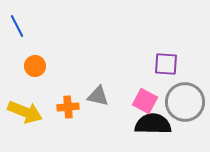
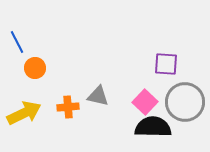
blue line: moved 16 px down
orange circle: moved 2 px down
pink square: moved 1 px down; rotated 15 degrees clockwise
yellow arrow: moved 1 px left, 1 px down; rotated 48 degrees counterclockwise
black semicircle: moved 3 px down
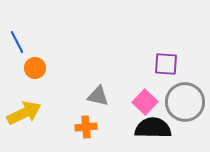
orange cross: moved 18 px right, 20 px down
black semicircle: moved 1 px down
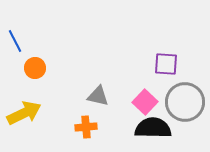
blue line: moved 2 px left, 1 px up
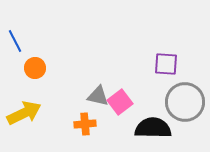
pink square: moved 25 px left; rotated 10 degrees clockwise
orange cross: moved 1 px left, 3 px up
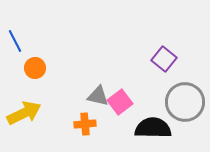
purple square: moved 2 px left, 5 px up; rotated 35 degrees clockwise
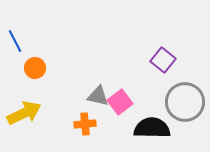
purple square: moved 1 px left, 1 px down
black semicircle: moved 1 px left
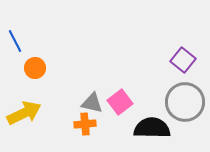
purple square: moved 20 px right
gray triangle: moved 6 px left, 7 px down
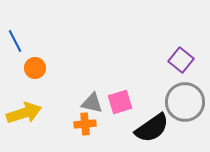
purple square: moved 2 px left
pink square: rotated 20 degrees clockwise
yellow arrow: rotated 8 degrees clockwise
black semicircle: rotated 144 degrees clockwise
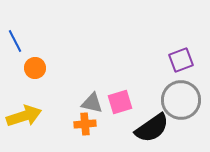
purple square: rotated 30 degrees clockwise
gray circle: moved 4 px left, 2 px up
yellow arrow: moved 3 px down
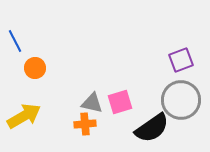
yellow arrow: rotated 12 degrees counterclockwise
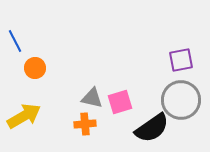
purple square: rotated 10 degrees clockwise
gray triangle: moved 5 px up
